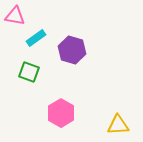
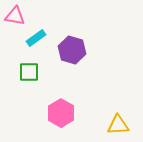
green square: rotated 20 degrees counterclockwise
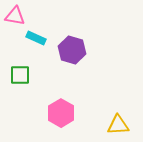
cyan rectangle: rotated 60 degrees clockwise
green square: moved 9 px left, 3 px down
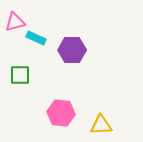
pink triangle: moved 6 px down; rotated 25 degrees counterclockwise
purple hexagon: rotated 16 degrees counterclockwise
pink hexagon: rotated 24 degrees counterclockwise
yellow triangle: moved 17 px left
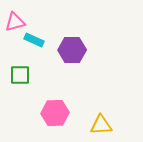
cyan rectangle: moved 2 px left, 2 px down
pink hexagon: moved 6 px left; rotated 8 degrees counterclockwise
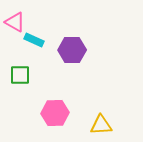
pink triangle: rotated 45 degrees clockwise
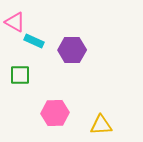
cyan rectangle: moved 1 px down
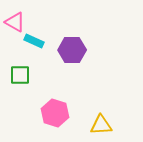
pink hexagon: rotated 20 degrees clockwise
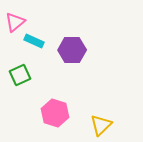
pink triangle: rotated 50 degrees clockwise
green square: rotated 25 degrees counterclockwise
yellow triangle: rotated 40 degrees counterclockwise
